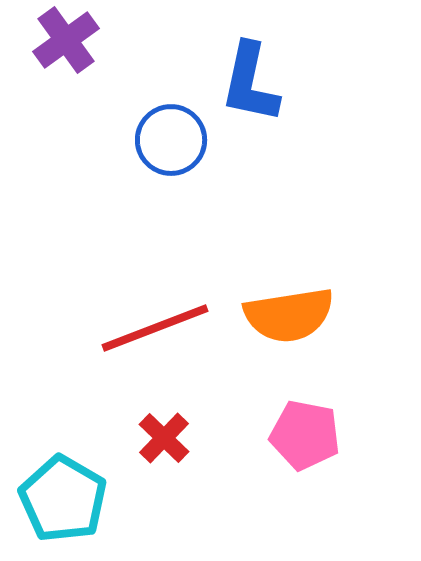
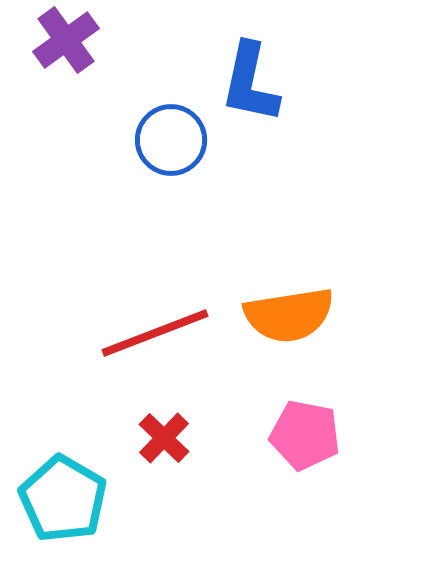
red line: moved 5 px down
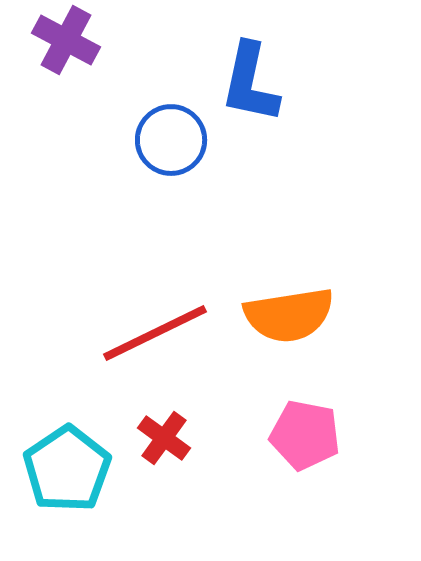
purple cross: rotated 26 degrees counterclockwise
red line: rotated 5 degrees counterclockwise
red cross: rotated 8 degrees counterclockwise
cyan pentagon: moved 4 px right, 30 px up; rotated 8 degrees clockwise
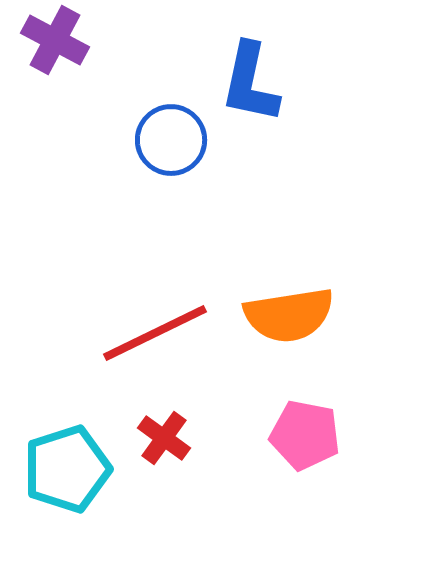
purple cross: moved 11 px left
cyan pentagon: rotated 16 degrees clockwise
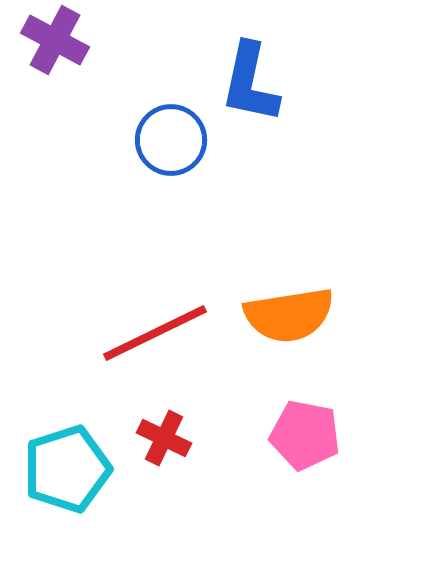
red cross: rotated 10 degrees counterclockwise
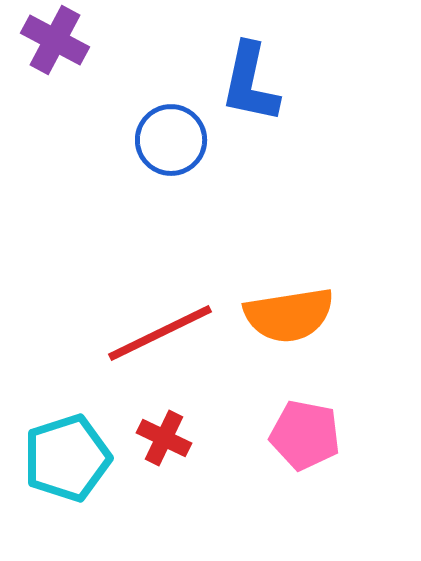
red line: moved 5 px right
cyan pentagon: moved 11 px up
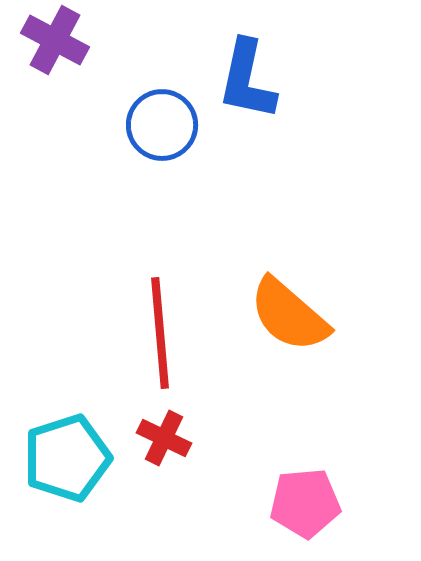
blue L-shape: moved 3 px left, 3 px up
blue circle: moved 9 px left, 15 px up
orange semicircle: rotated 50 degrees clockwise
red line: rotated 69 degrees counterclockwise
pink pentagon: moved 68 px down; rotated 16 degrees counterclockwise
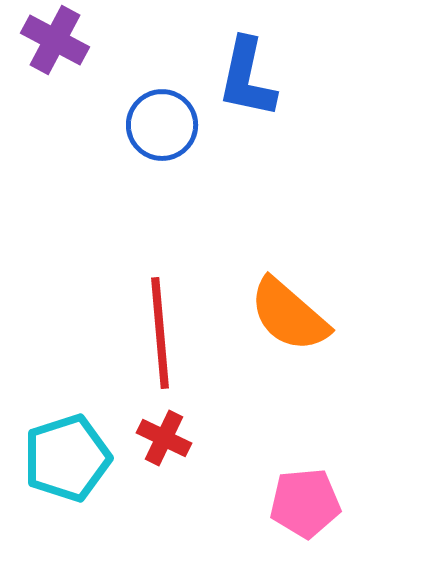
blue L-shape: moved 2 px up
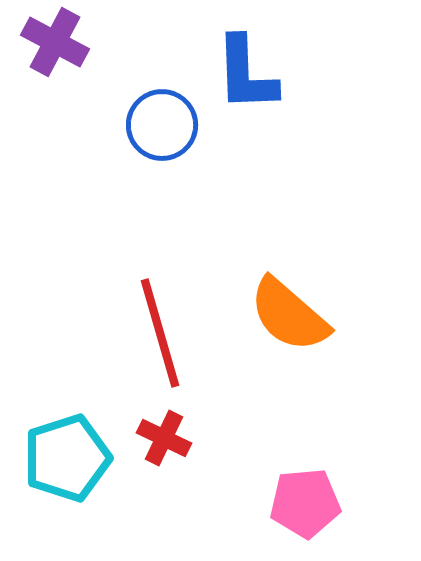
purple cross: moved 2 px down
blue L-shape: moved 1 px left, 4 px up; rotated 14 degrees counterclockwise
red line: rotated 11 degrees counterclockwise
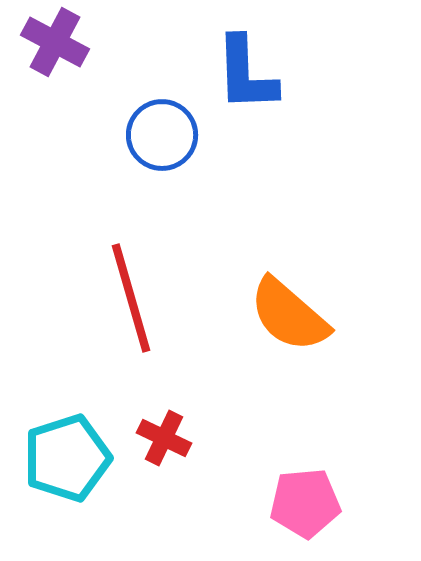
blue circle: moved 10 px down
red line: moved 29 px left, 35 px up
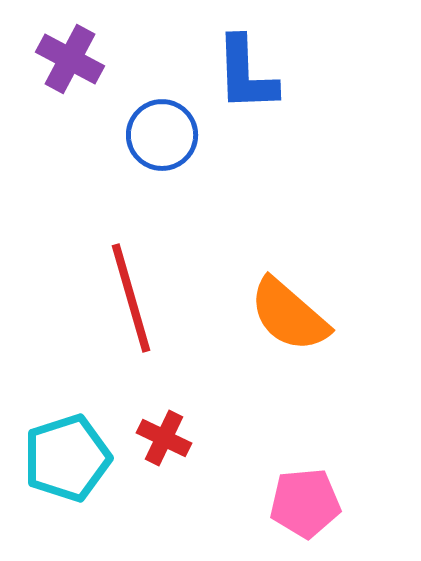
purple cross: moved 15 px right, 17 px down
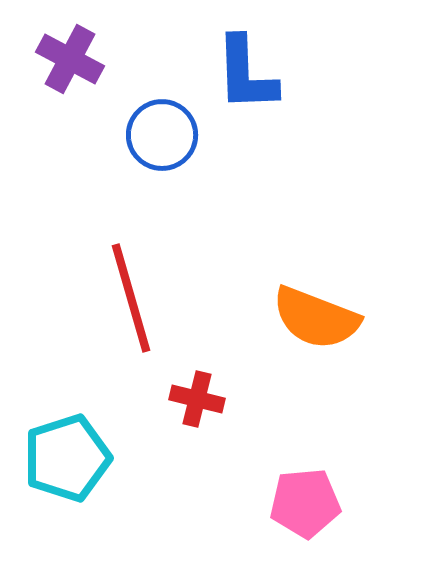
orange semicircle: moved 27 px right, 3 px down; rotated 20 degrees counterclockwise
red cross: moved 33 px right, 39 px up; rotated 12 degrees counterclockwise
